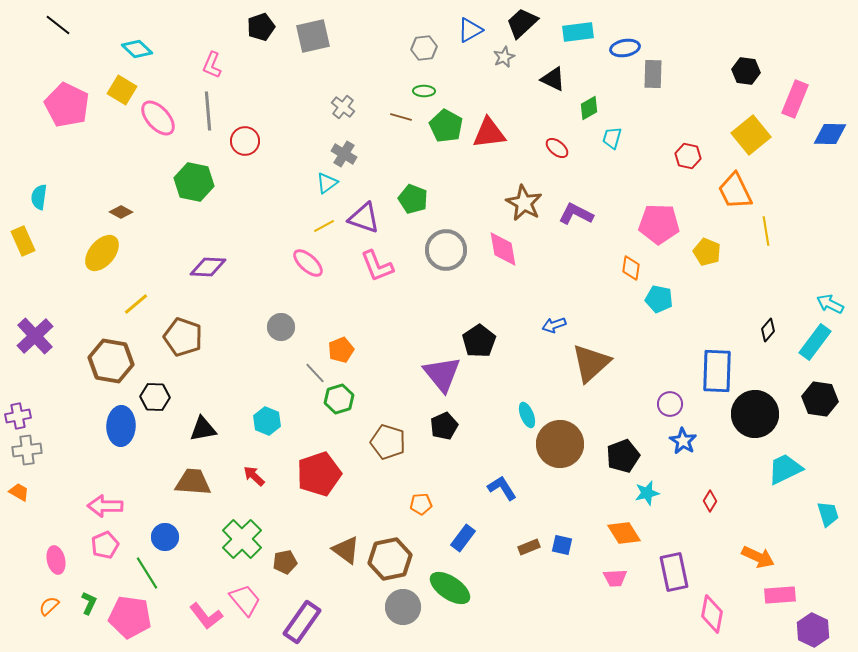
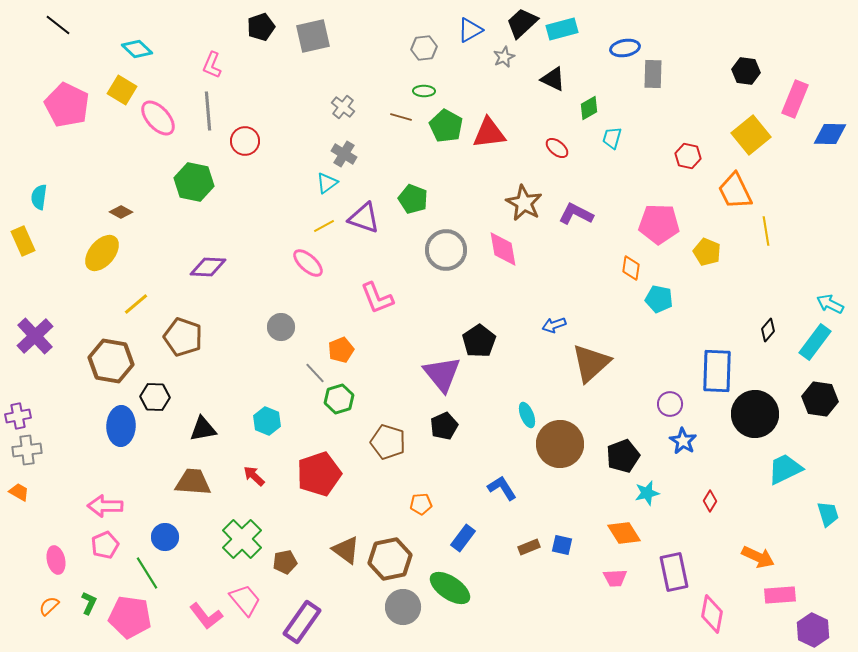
cyan rectangle at (578, 32): moved 16 px left, 3 px up; rotated 8 degrees counterclockwise
pink L-shape at (377, 266): moved 32 px down
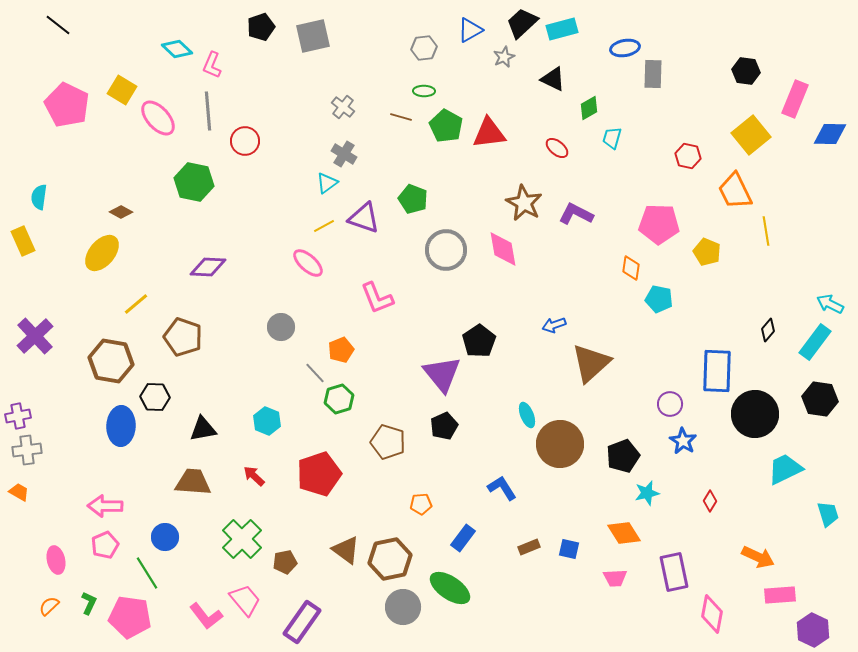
cyan diamond at (137, 49): moved 40 px right
blue square at (562, 545): moved 7 px right, 4 px down
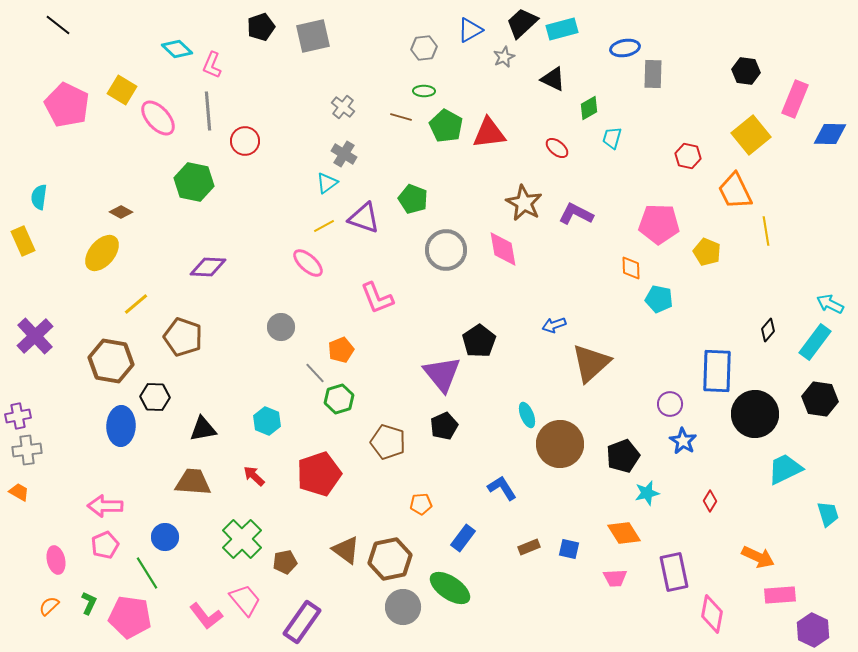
orange diamond at (631, 268): rotated 10 degrees counterclockwise
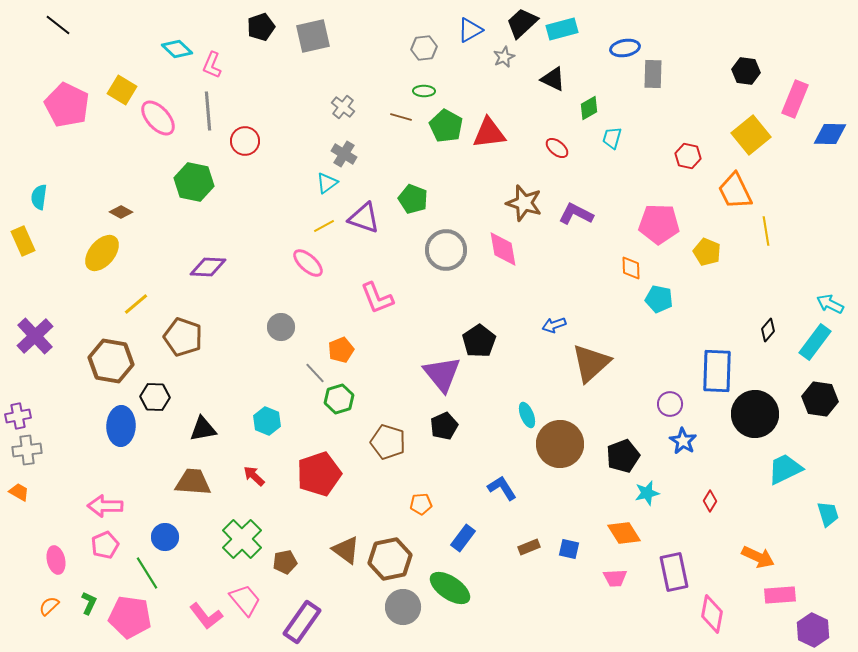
brown star at (524, 203): rotated 12 degrees counterclockwise
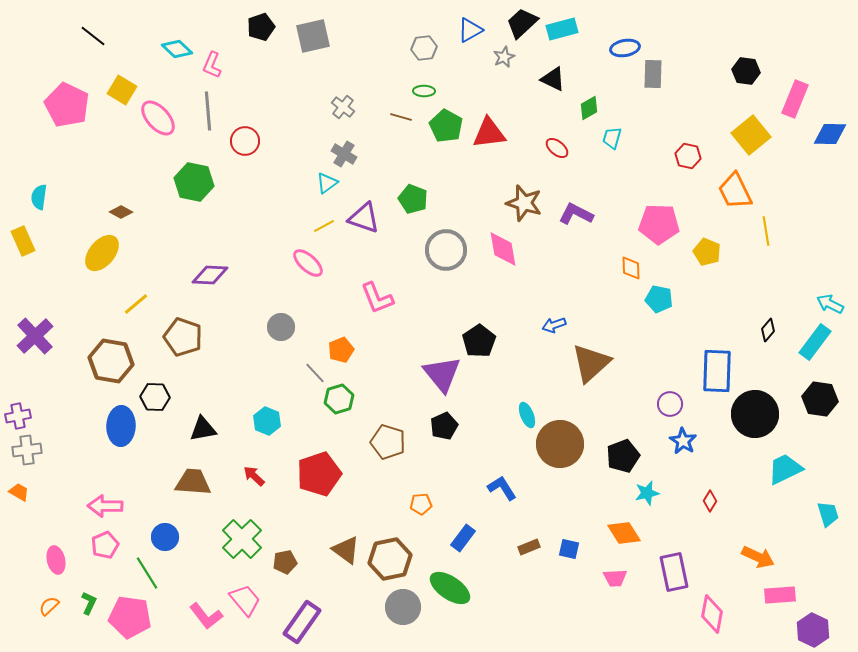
black line at (58, 25): moved 35 px right, 11 px down
purple diamond at (208, 267): moved 2 px right, 8 px down
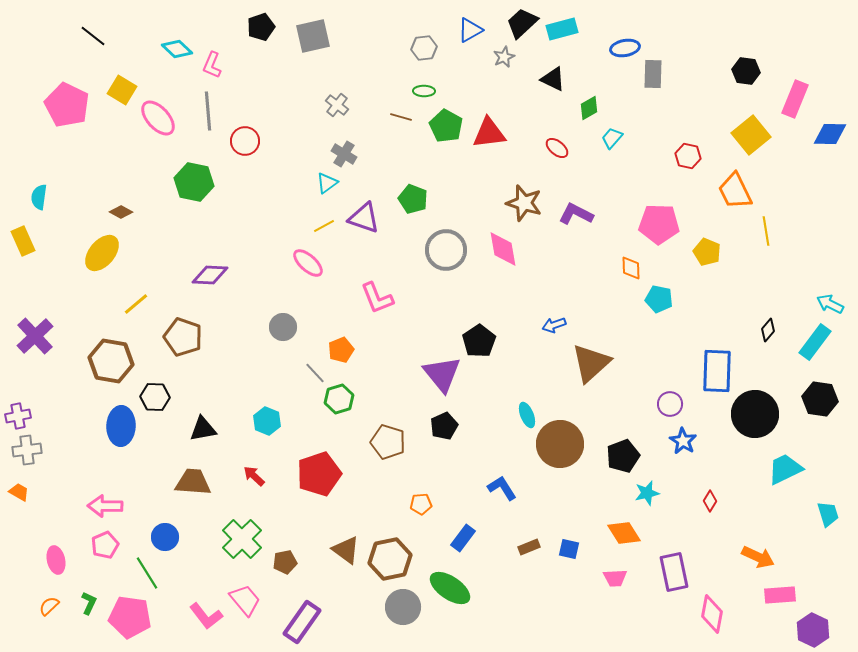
gray cross at (343, 107): moved 6 px left, 2 px up
cyan trapezoid at (612, 138): rotated 25 degrees clockwise
gray circle at (281, 327): moved 2 px right
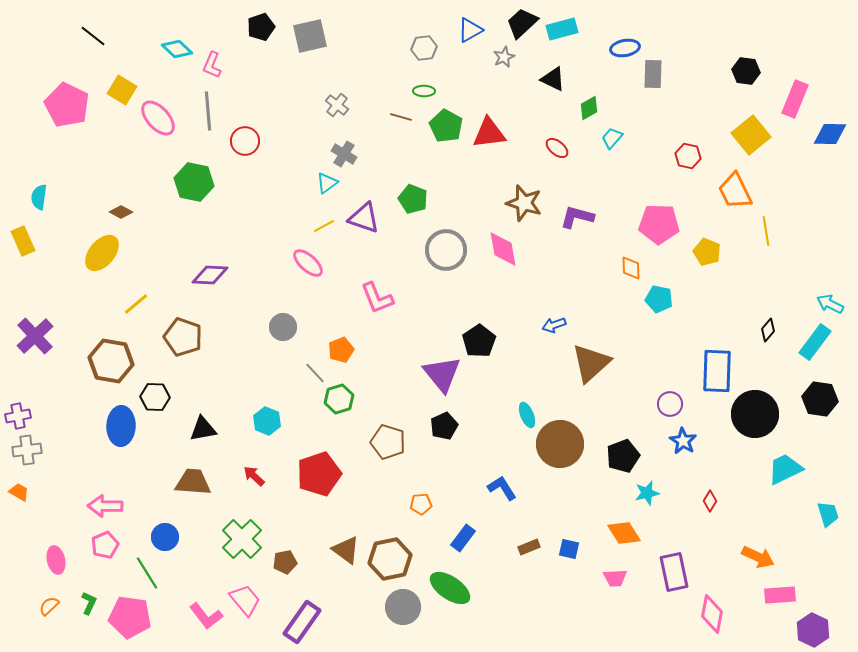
gray square at (313, 36): moved 3 px left
purple L-shape at (576, 214): moved 1 px right, 3 px down; rotated 12 degrees counterclockwise
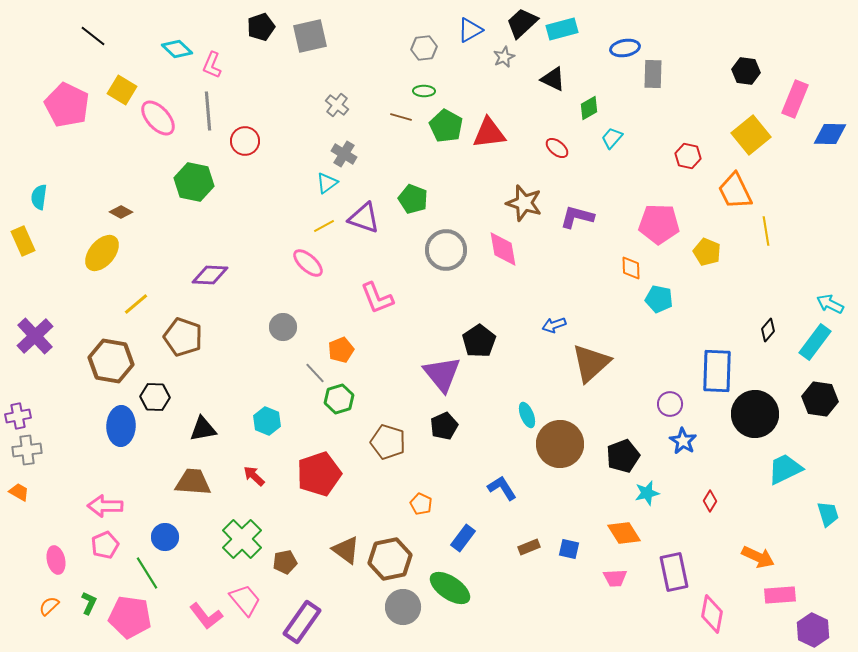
orange pentagon at (421, 504): rotated 30 degrees clockwise
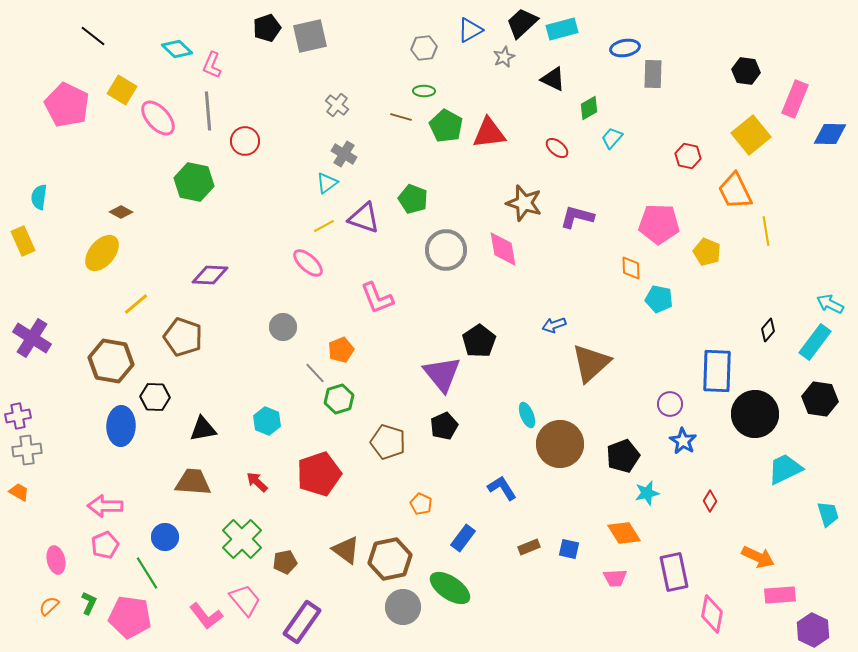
black pentagon at (261, 27): moved 6 px right, 1 px down
purple cross at (35, 336): moved 3 px left, 2 px down; rotated 15 degrees counterclockwise
red arrow at (254, 476): moved 3 px right, 6 px down
